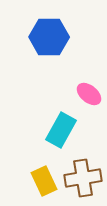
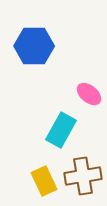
blue hexagon: moved 15 px left, 9 px down
brown cross: moved 2 px up
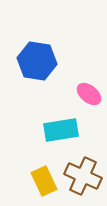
blue hexagon: moved 3 px right, 15 px down; rotated 9 degrees clockwise
cyan rectangle: rotated 52 degrees clockwise
brown cross: rotated 33 degrees clockwise
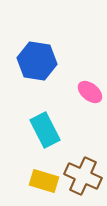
pink ellipse: moved 1 px right, 2 px up
cyan rectangle: moved 16 px left; rotated 72 degrees clockwise
yellow rectangle: rotated 48 degrees counterclockwise
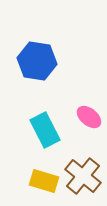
pink ellipse: moved 1 px left, 25 px down
brown cross: rotated 15 degrees clockwise
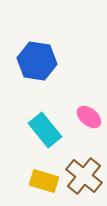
cyan rectangle: rotated 12 degrees counterclockwise
brown cross: moved 1 px right
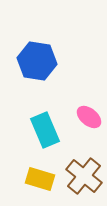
cyan rectangle: rotated 16 degrees clockwise
yellow rectangle: moved 4 px left, 2 px up
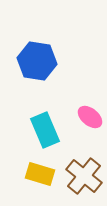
pink ellipse: moved 1 px right
yellow rectangle: moved 5 px up
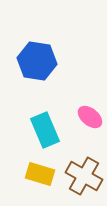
brown cross: rotated 9 degrees counterclockwise
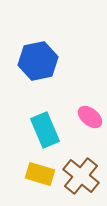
blue hexagon: moved 1 px right; rotated 21 degrees counterclockwise
brown cross: moved 3 px left; rotated 9 degrees clockwise
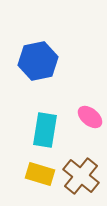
cyan rectangle: rotated 32 degrees clockwise
